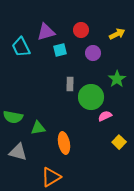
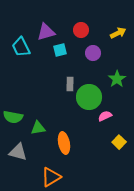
yellow arrow: moved 1 px right, 1 px up
green circle: moved 2 px left
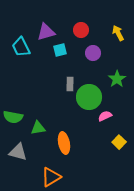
yellow arrow: rotated 91 degrees counterclockwise
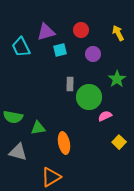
purple circle: moved 1 px down
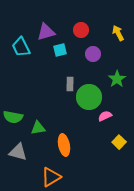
orange ellipse: moved 2 px down
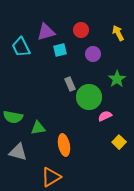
gray rectangle: rotated 24 degrees counterclockwise
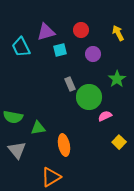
gray triangle: moved 1 px left, 2 px up; rotated 36 degrees clockwise
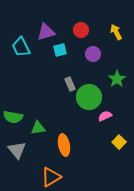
yellow arrow: moved 2 px left, 1 px up
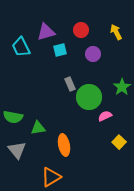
green star: moved 5 px right, 8 px down
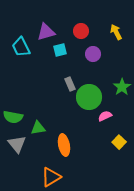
red circle: moved 1 px down
gray triangle: moved 6 px up
